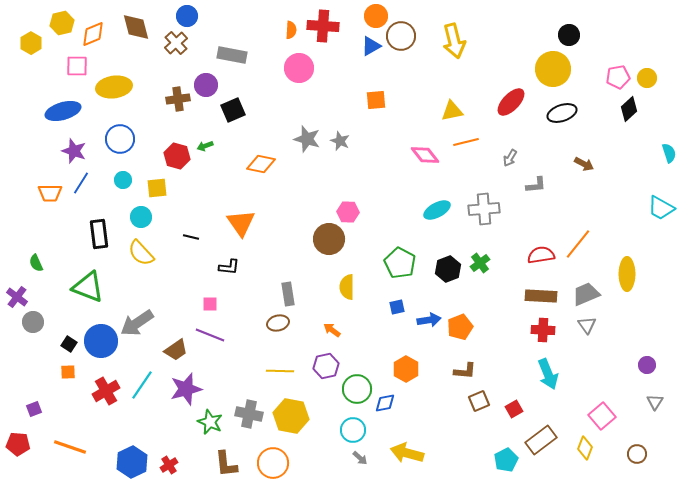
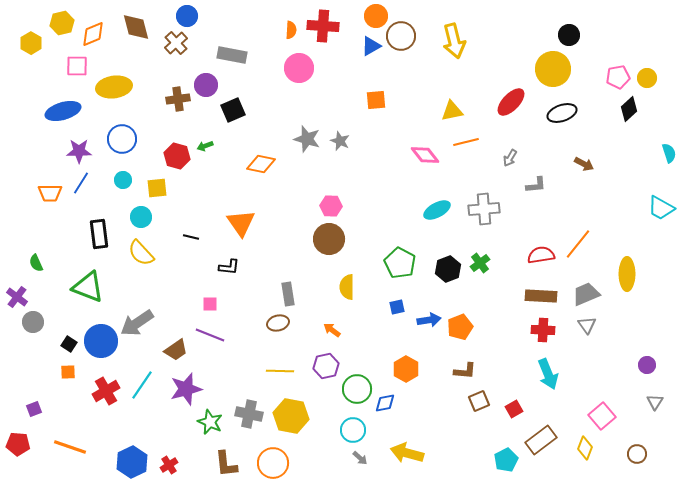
blue circle at (120, 139): moved 2 px right
purple star at (74, 151): moved 5 px right; rotated 20 degrees counterclockwise
pink hexagon at (348, 212): moved 17 px left, 6 px up
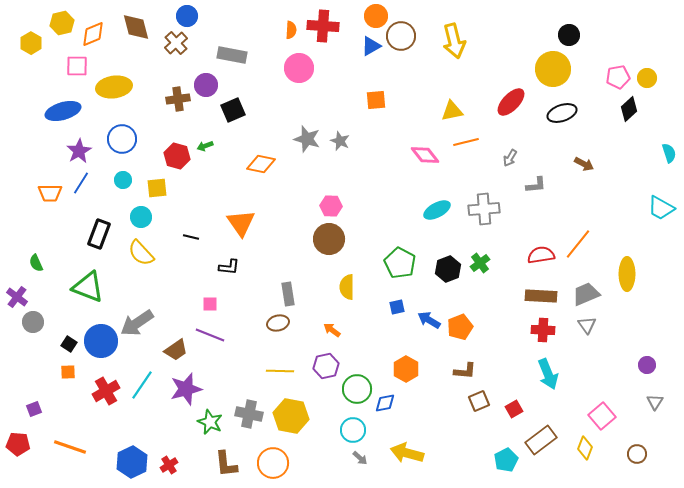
purple star at (79, 151): rotated 30 degrees counterclockwise
black rectangle at (99, 234): rotated 28 degrees clockwise
blue arrow at (429, 320): rotated 140 degrees counterclockwise
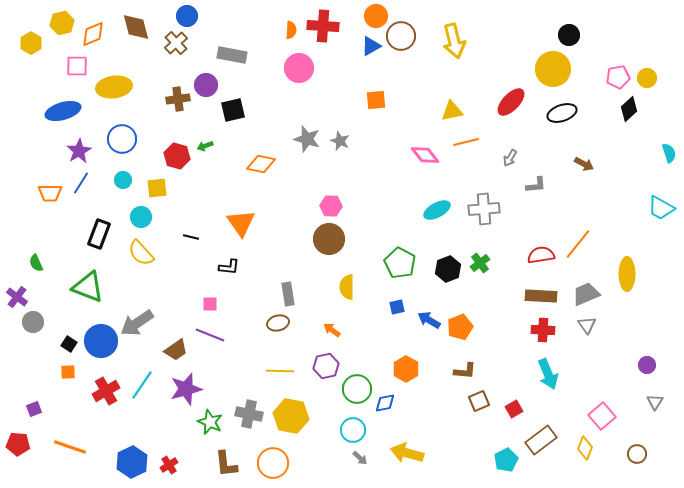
black square at (233, 110): rotated 10 degrees clockwise
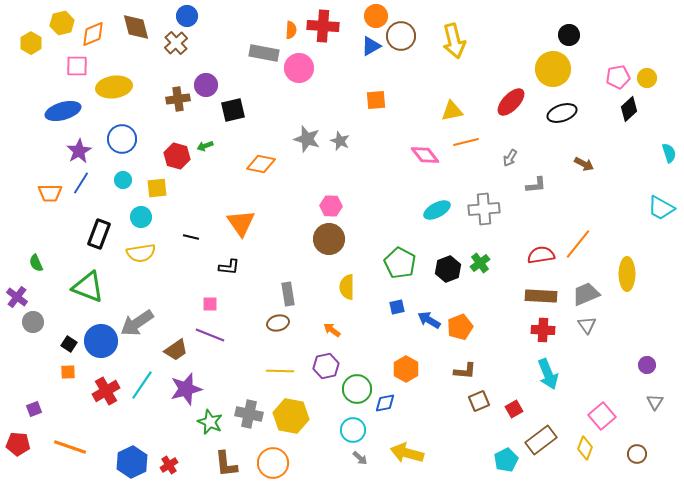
gray rectangle at (232, 55): moved 32 px right, 2 px up
yellow semicircle at (141, 253): rotated 56 degrees counterclockwise
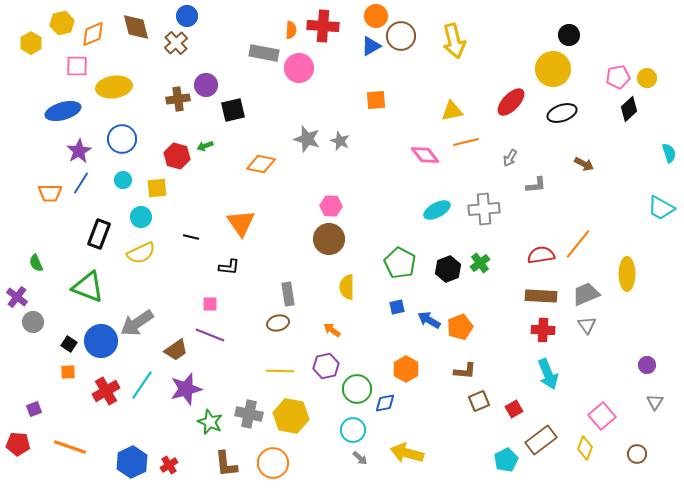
yellow semicircle at (141, 253): rotated 16 degrees counterclockwise
